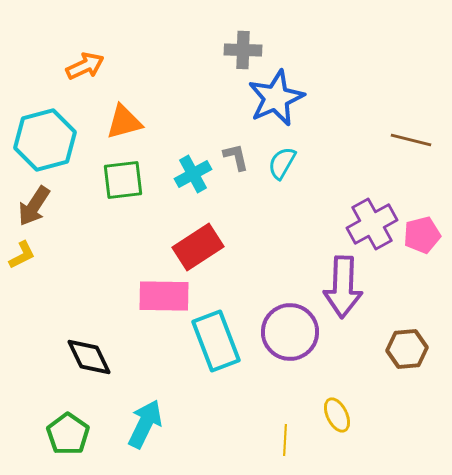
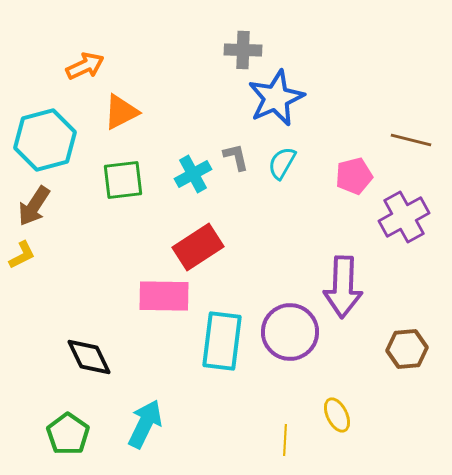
orange triangle: moved 3 px left, 10 px up; rotated 12 degrees counterclockwise
purple cross: moved 32 px right, 7 px up
pink pentagon: moved 68 px left, 59 px up
cyan rectangle: moved 6 px right; rotated 28 degrees clockwise
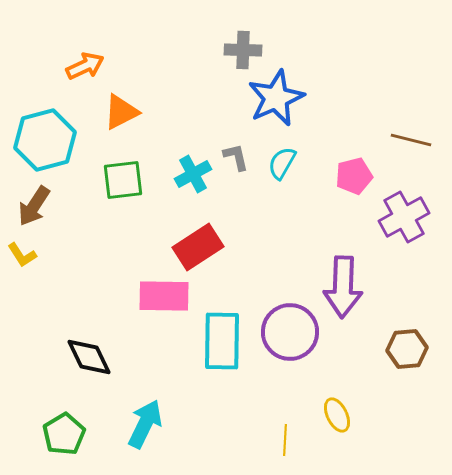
yellow L-shape: rotated 84 degrees clockwise
cyan rectangle: rotated 6 degrees counterclockwise
green pentagon: moved 4 px left; rotated 6 degrees clockwise
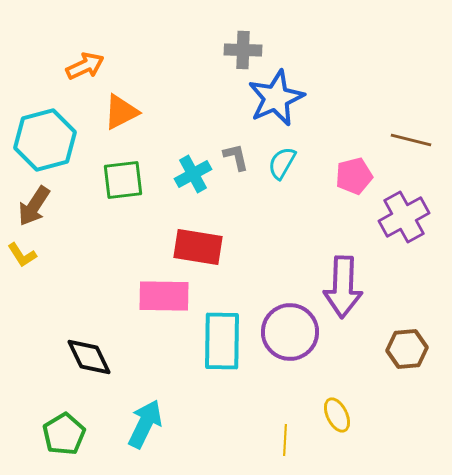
red rectangle: rotated 42 degrees clockwise
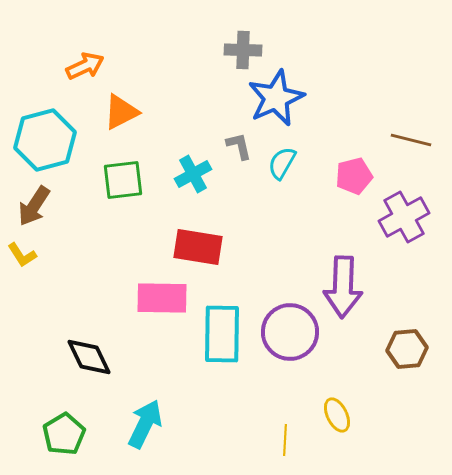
gray L-shape: moved 3 px right, 11 px up
pink rectangle: moved 2 px left, 2 px down
cyan rectangle: moved 7 px up
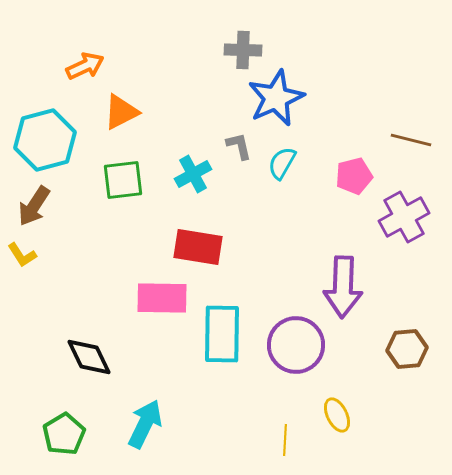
purple circle: moved 6 px right, 13 px down
